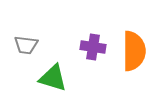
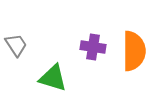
gray trapezoid: moved 10 px left; rotated 130 degrees counterclockwise
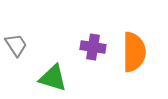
orange semicircle: moved 1 px down
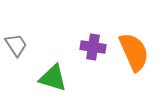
orange semicircle: rotated 24 degrees counterclockwise
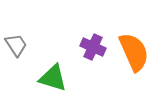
purple cross: rotated 15 degrees clockwise
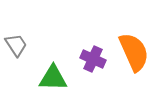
purple cross: moved 12 px down
green triangle: rotated 16 degrees counterclockwise
